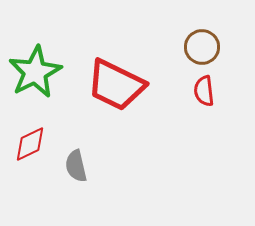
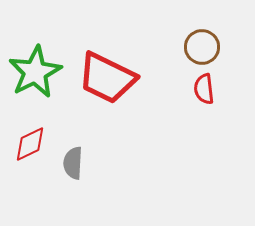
red trapezoid: moved 9 px left, 7 px up
red semicircle: moved 2 px up
gray semicircle: moved 3 px left, 3 px up; rotated 16 degrees clockwise
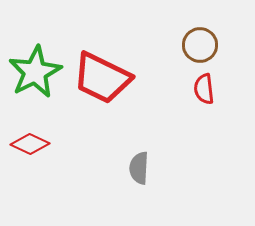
brown circle: moved 2 px left, 2 px up
red trapezoid: moved 5 px left
red diamond: rotated 51 degrees clockwise
gray semicircle: moved 66 px right, 5 px down
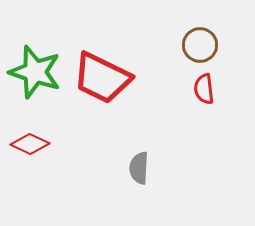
green star: rotated 26 degrees counterclockwise
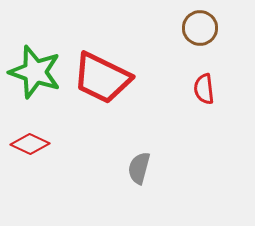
brown circle: moved 17 px up
gray semicircle: rotated 12 degrees clockwise
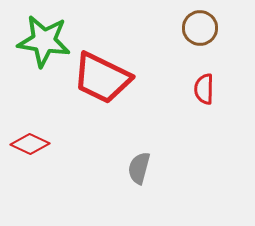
green star: moved 9 px right, 31 px up; rotated 10 degrees counterclockwise
red semicircle: rotated 8 degrees clockwise
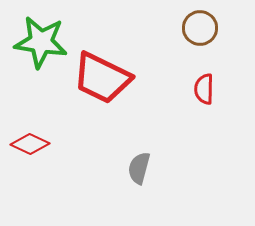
green star: moved 3 px left, 1 px down
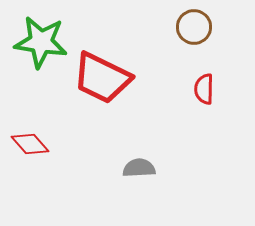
brown circle: moved 6 px left, 1 px up
red diamond: rotated 24 degrees clockwise
gray semicircle: rotated 72 degrees clockwise
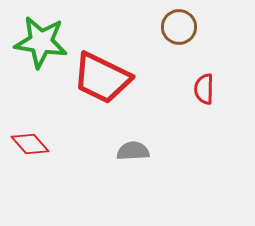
brown circle: moved 15 px left
gray semicircle: moved 6 px left, 17 px up
